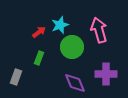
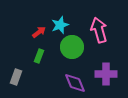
green rectangle: moved 2 px up
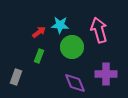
cyan star: rotated 24 degrees clockwise
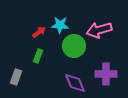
pink arrow: rotated 90 degrees counterclockwise
green circle: moved 2 px right, 1 px up
green rectangle: moved 1 px left
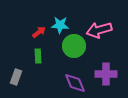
green rectangle: rotated 24 degrees counterclockwise
